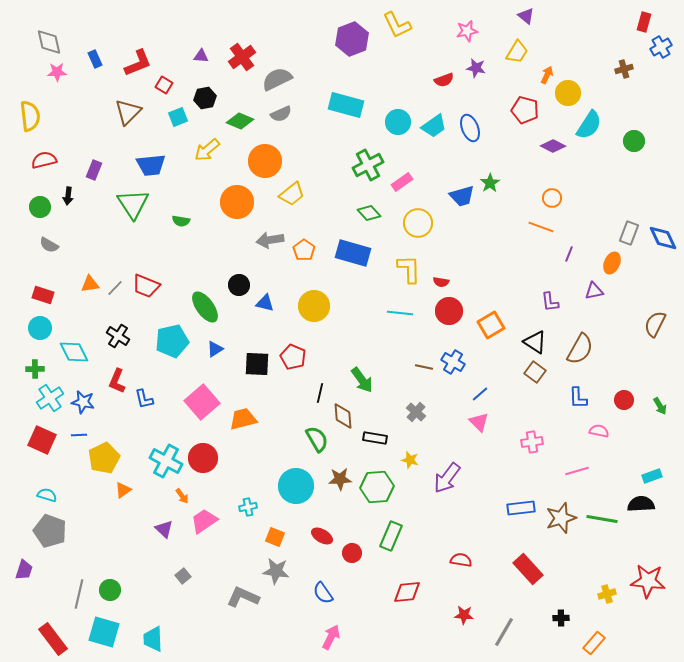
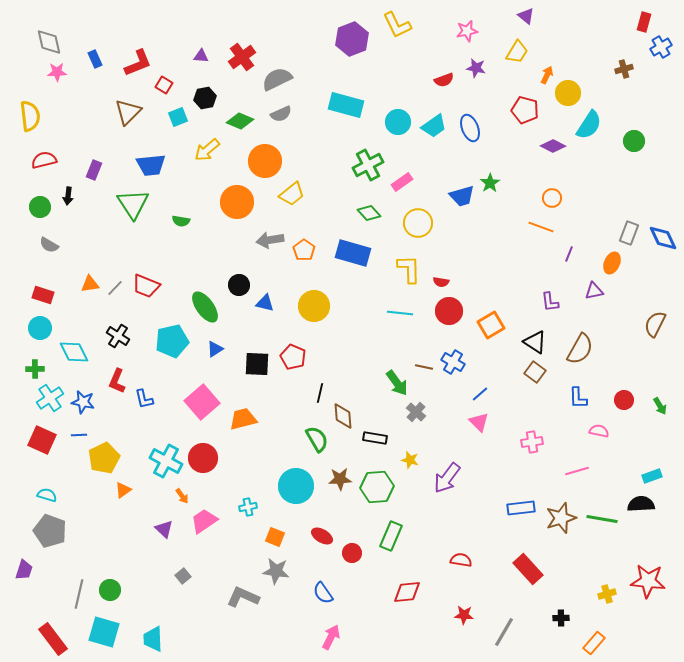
green arrow at (362, 380): moved 35 px right, 3 px down
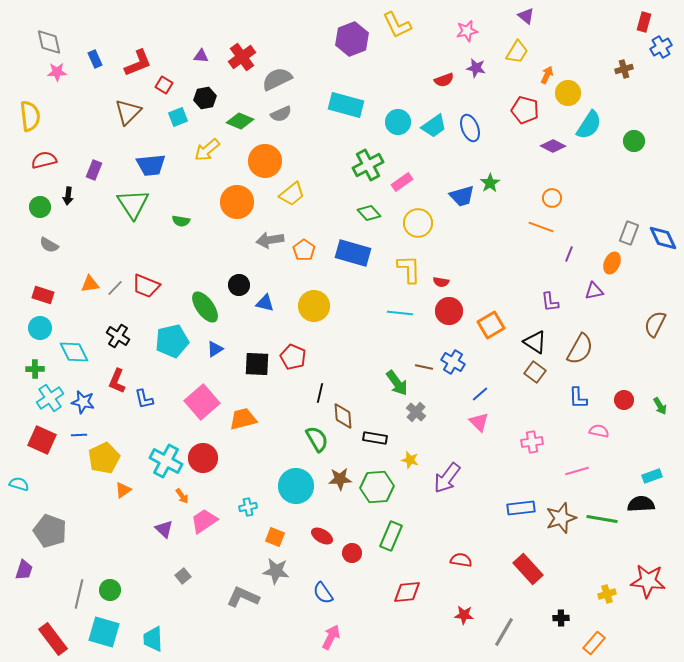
cyan semicircle at (47, 495): moved 28 px left, 11 px up
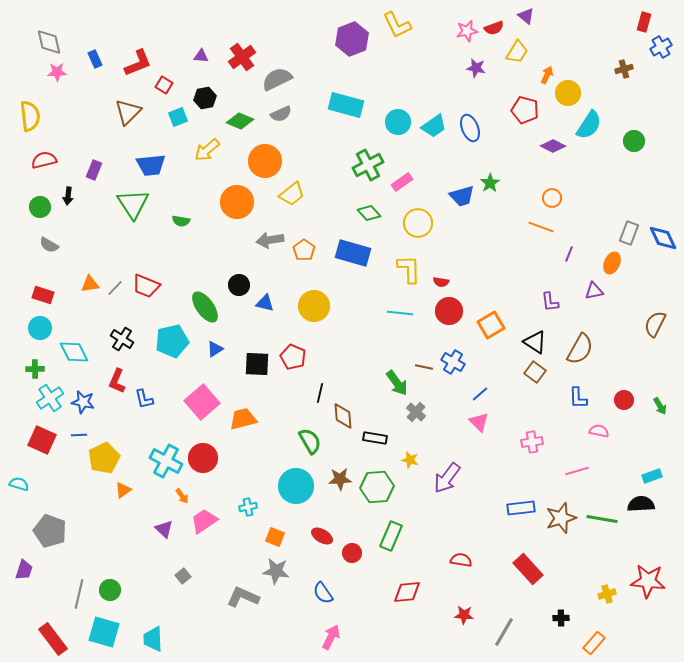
red semicircle at (444, 80): moved 50 px right, 52 px up
black cross at (118, 336): moved 4 px right, 3 px down
green semicircle at (317, 439): moved 7 px left, 2 px down
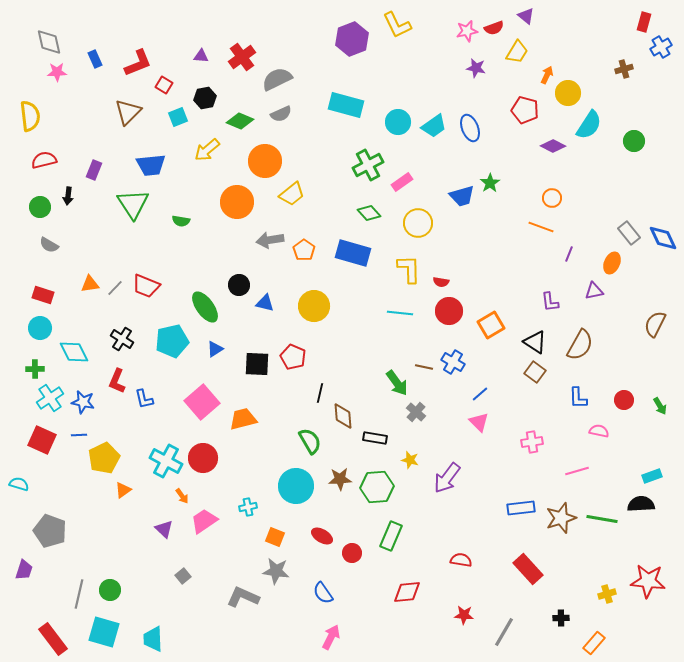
gray rectangle at (629, 233): rotated 60 degrees counterclockwise
brown semicircle at (580, 349): moved 4 px up
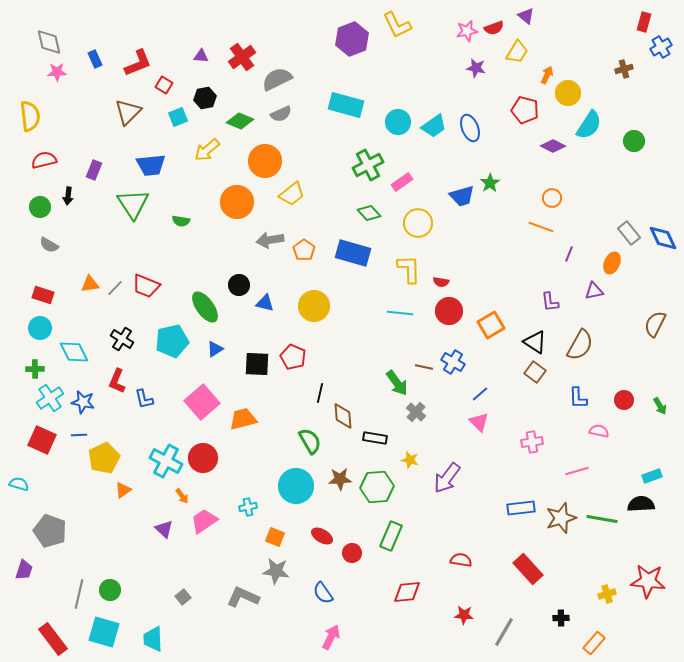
gray square at (183, 576): moved 21 px down
